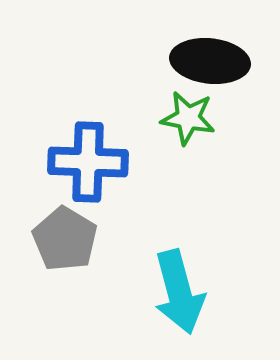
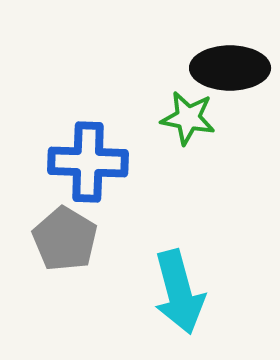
black ellipse: moved 20 px right, 7 px down; rotated 6 degrees counterclockwise
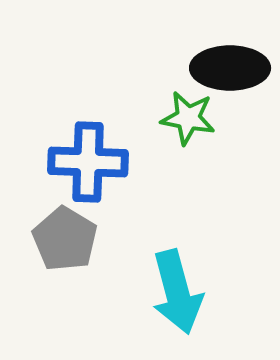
cyan arrow: moved 2 px left
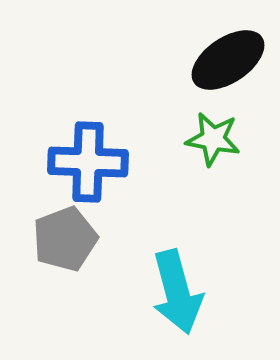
black ellipse: moved 2 px left, 8 px up; rotated 34 degrees counterclockwise
green star: moved 25 px right, 21 px down
gray pentagon: rotated 20 degrees clockwise
